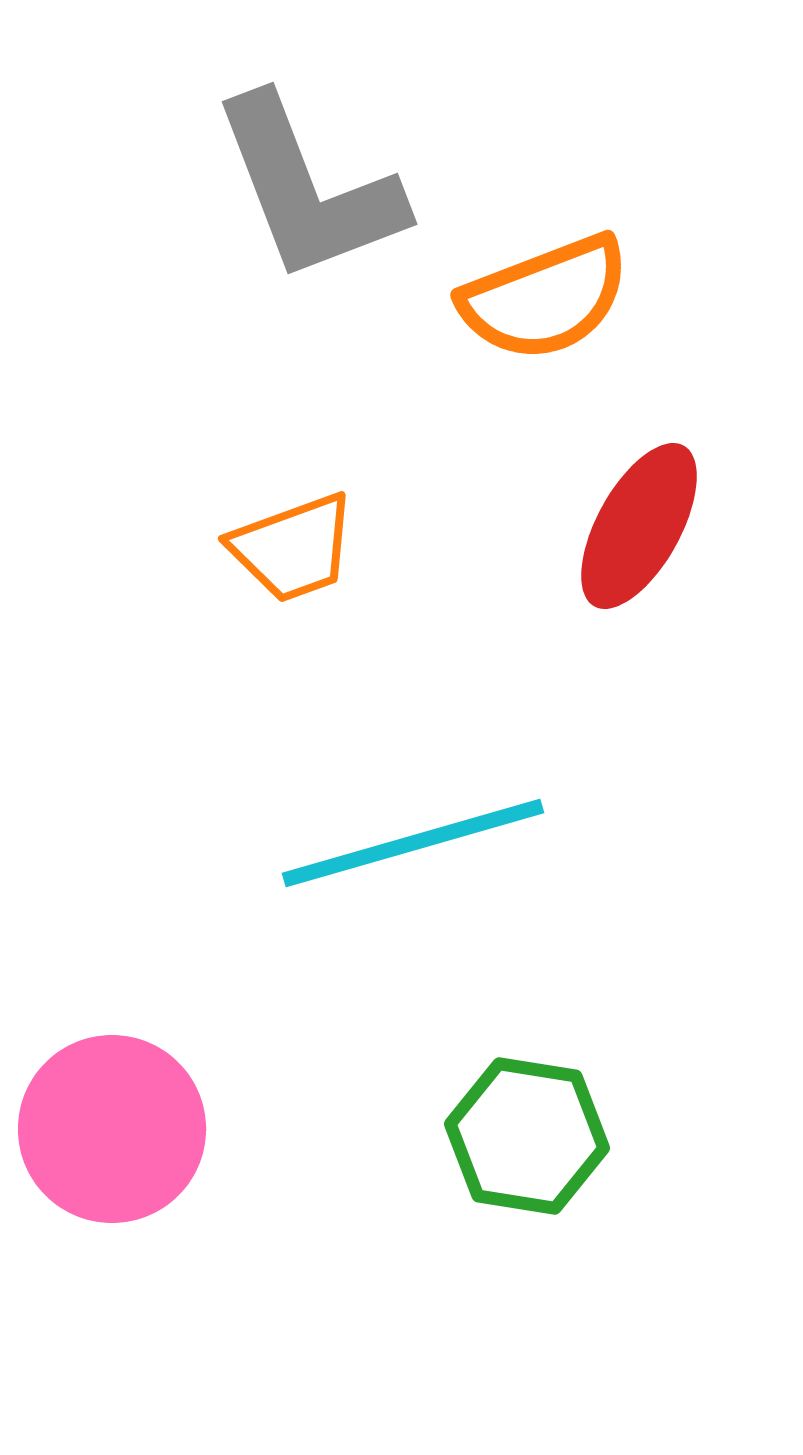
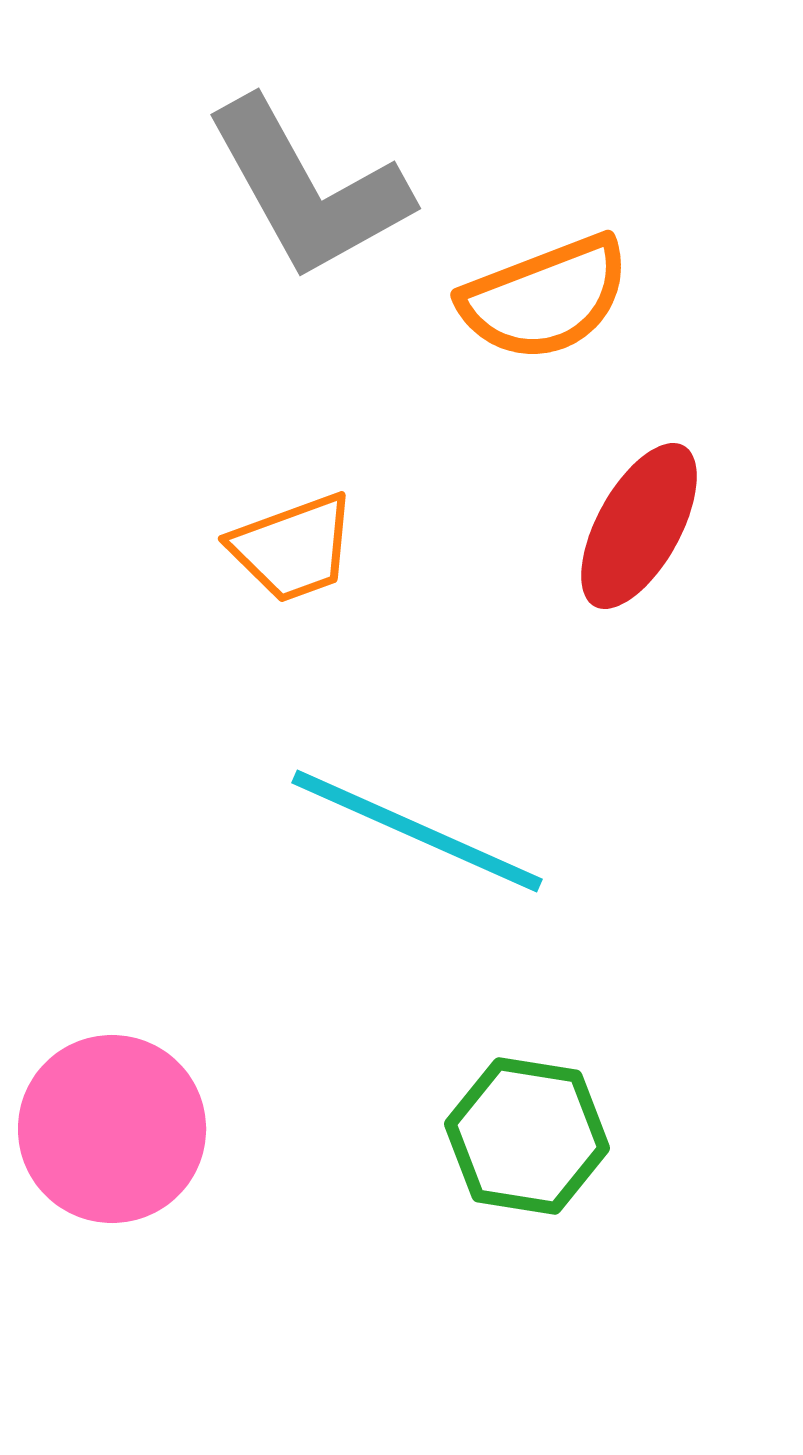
gray L-shape: rotated 8 degrees counterclockwise
cyan line: moved 4 px right, 12 px up; rotated 40 degrees clockwise
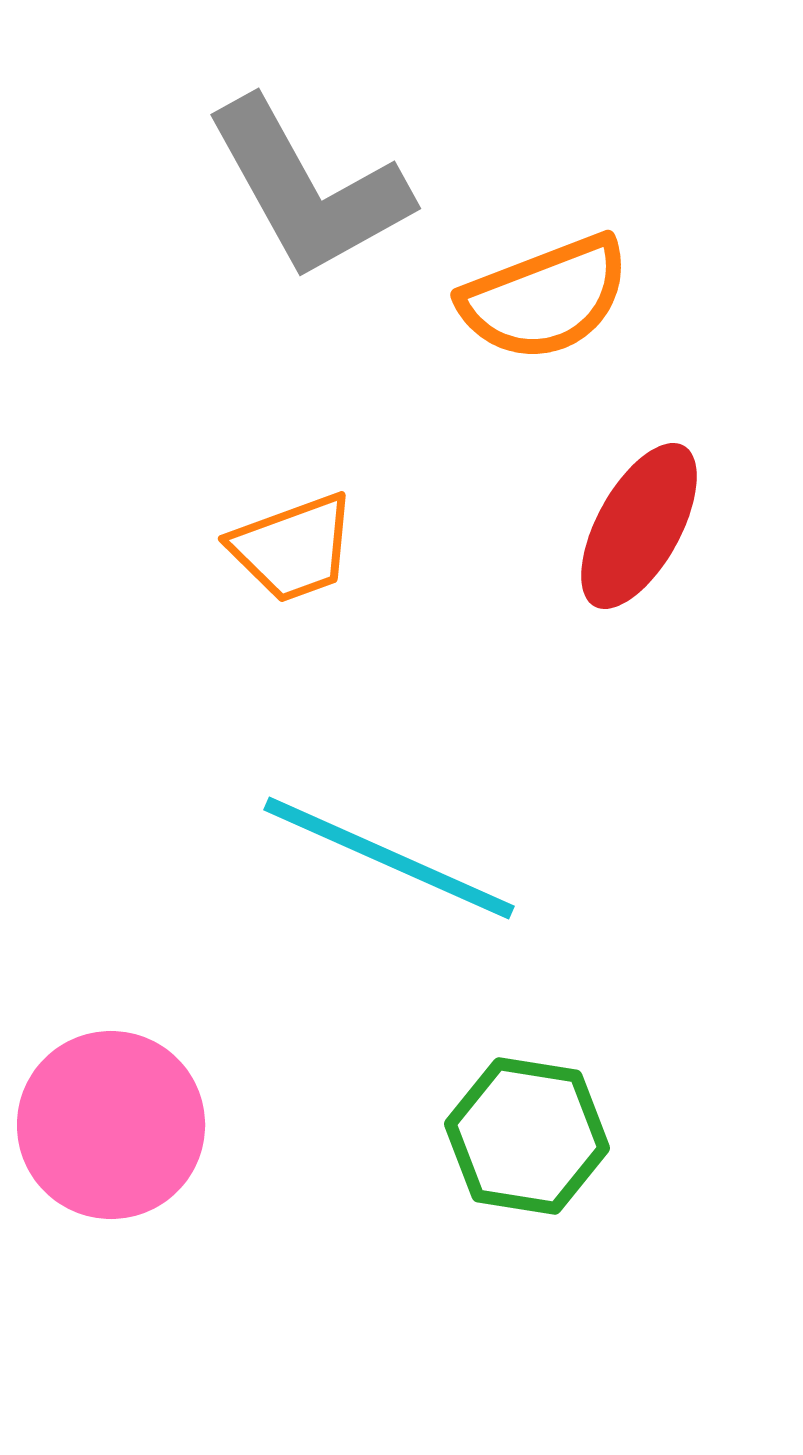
cyan line: moved 28 px left, 27 px down
pink circle: moved 1 px left, 4 px up
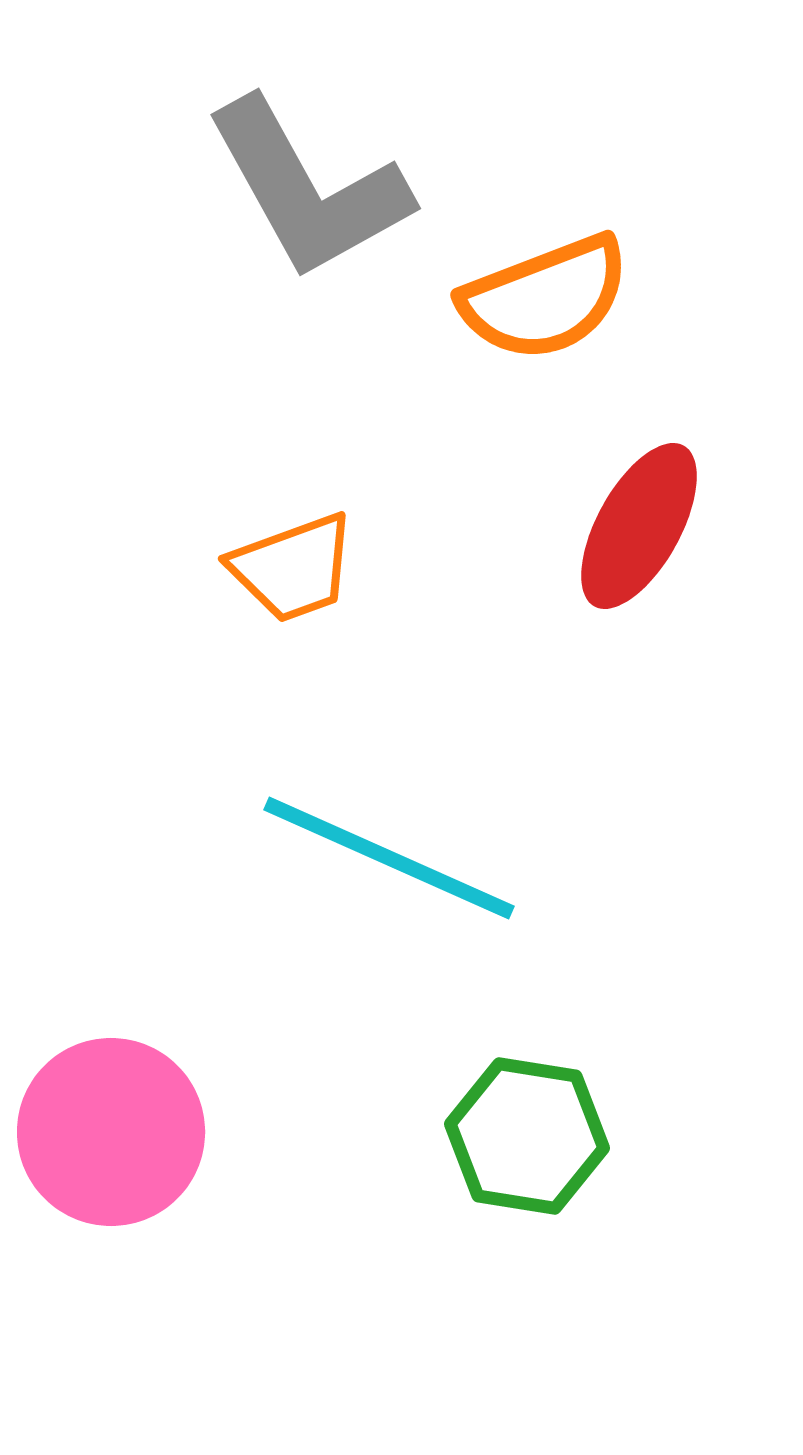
orange trapezoid: moved 20 px down
pink circle: moved 7 px down
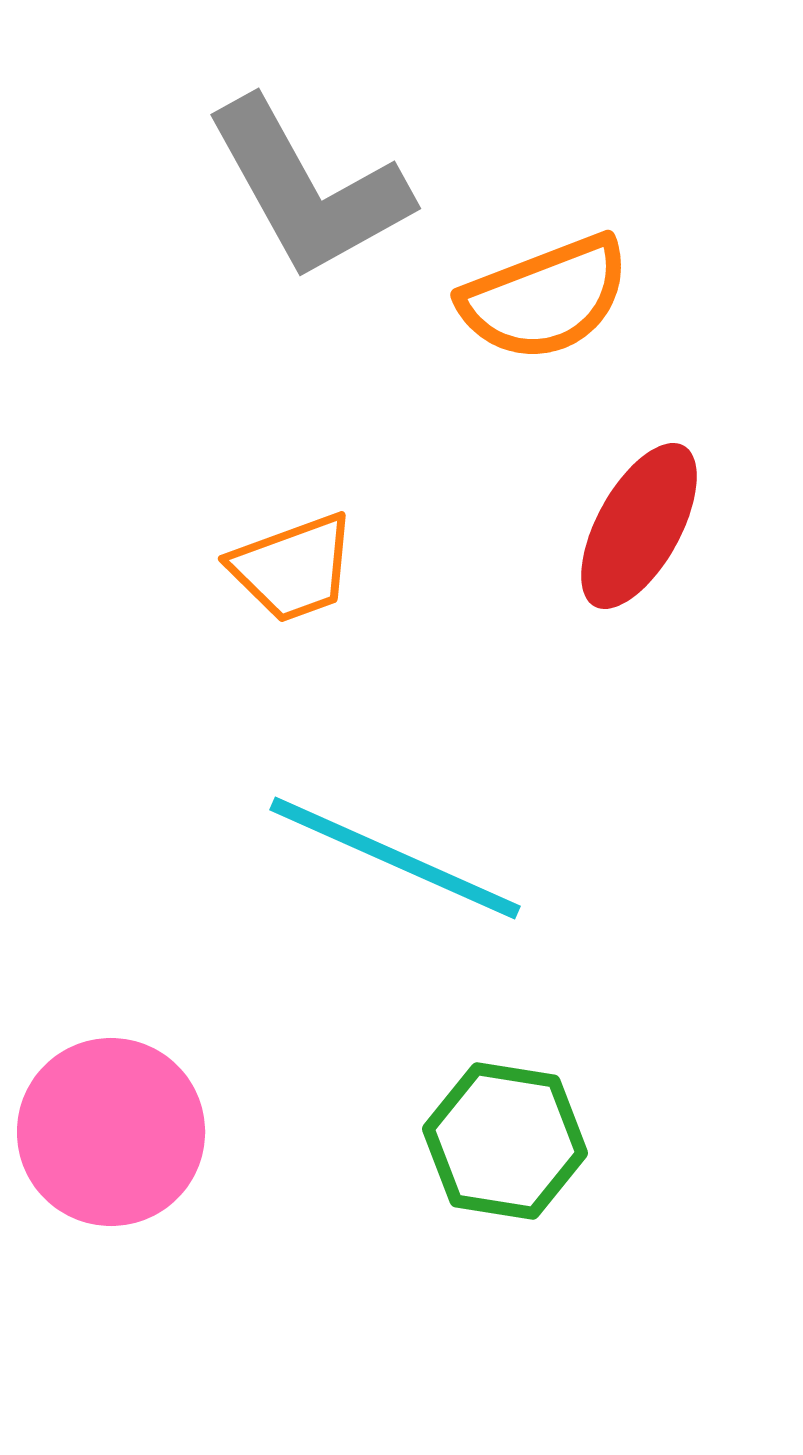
cyan line: moved 6 px right
green hexagon: moved 22 px left, 5 px down
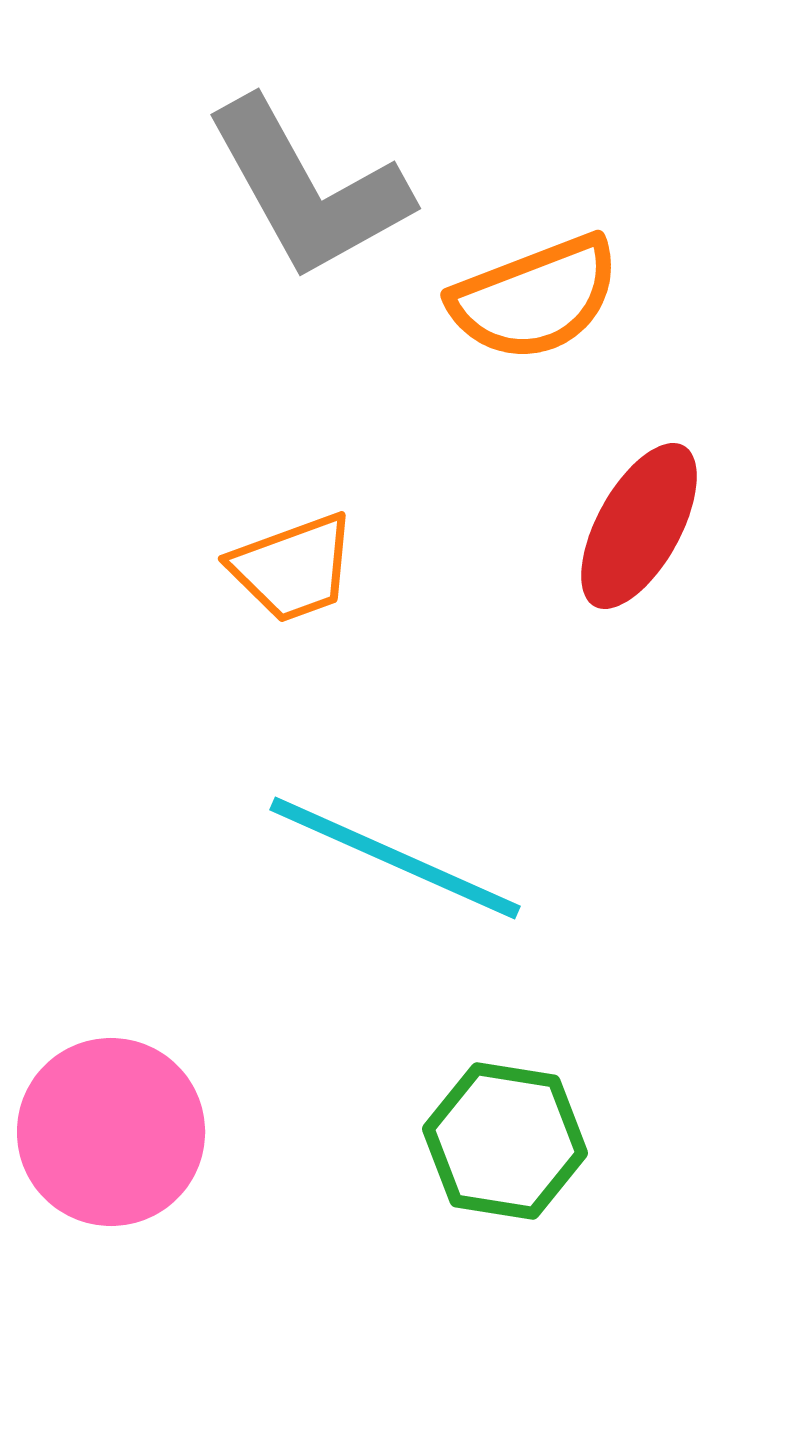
orange semicircle: moved 10 px left
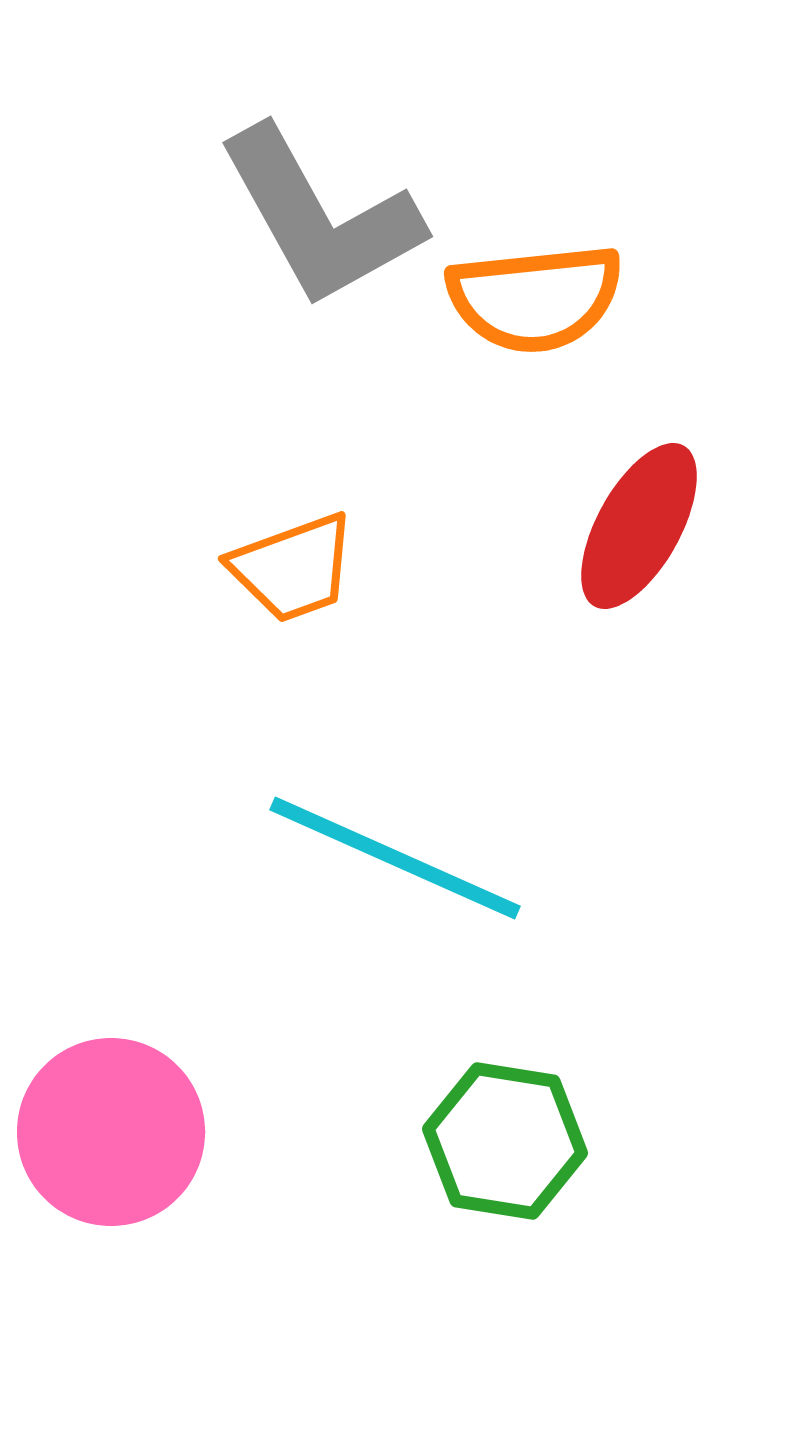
gray L-shape: moved 12 px right, 28 px down
orange semicircle: rotated 15 degrees clockwise
